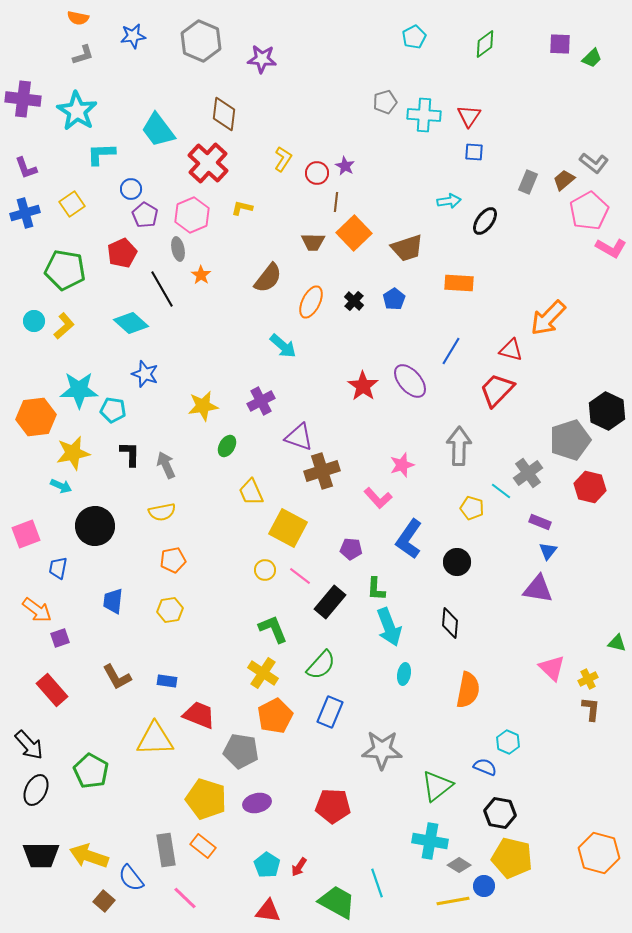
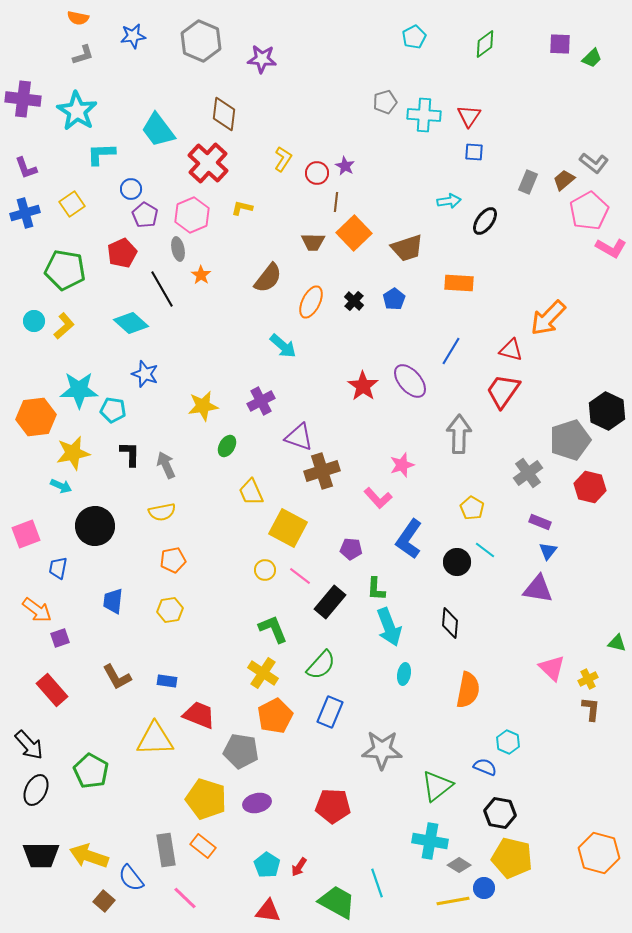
red trapezoid at (497, 390): moved 6 px right, 1 px down; rotated 9 degrees counterclockwise
gray arrow at (459, 446): moved 12 px up
cyan line at (501, 491): moved 16 px left, 59 px down
yellow pentagon at (472, 508): rotated 15 degrees clockwise
blue circle at (484, 886): moved 2 px down
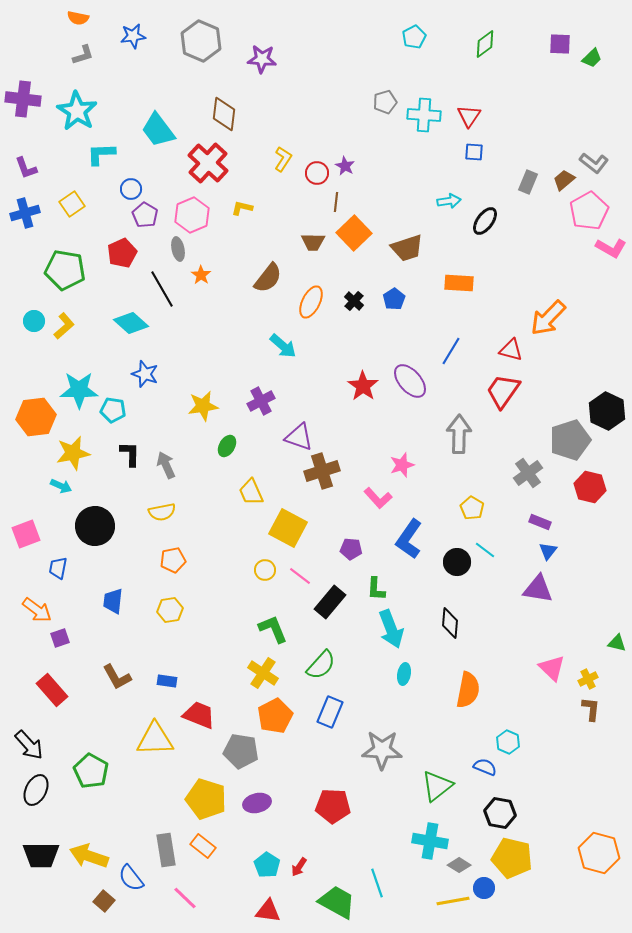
cyan arrow at (389, 627): moved 2 px right, 2 px down
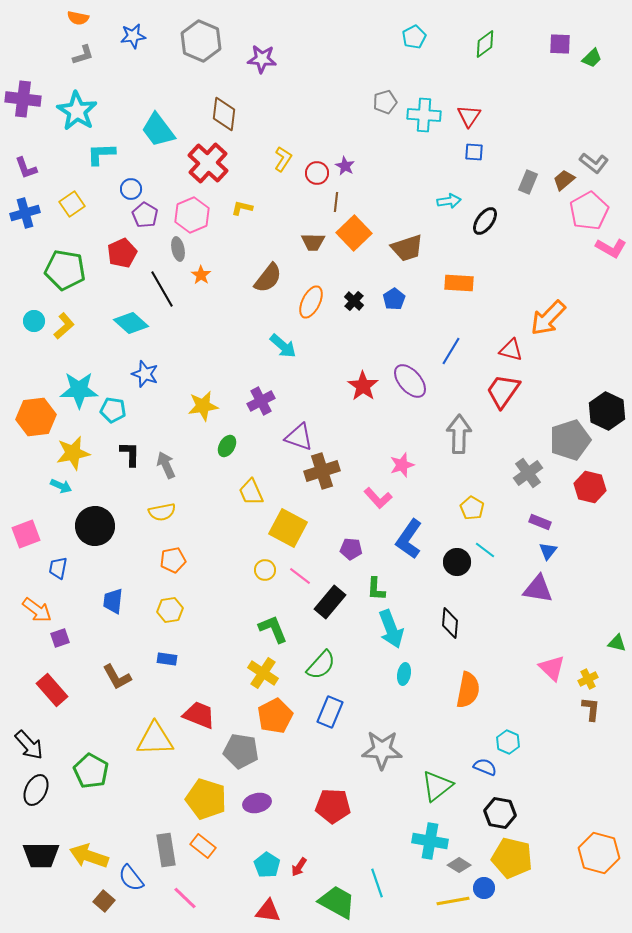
blue rectangle at (167, 681): moved 22 px up
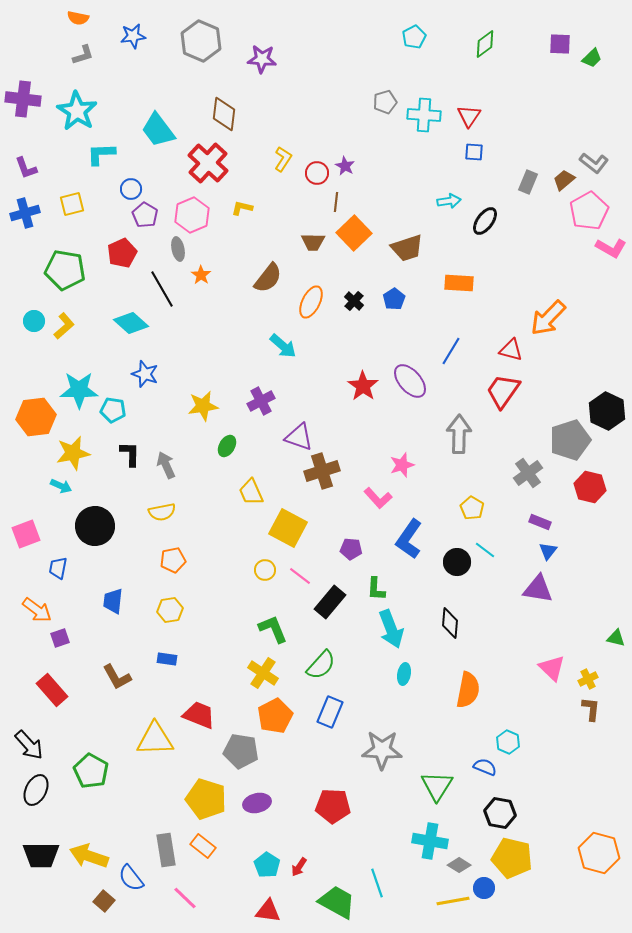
yellow square at (72, 204): rotated 20 degrees clockwise
green triangle at (617, 643): moved 1 px left, 5 px up
green triangle at (437, 786): rotated 20 degrees counterclockwise
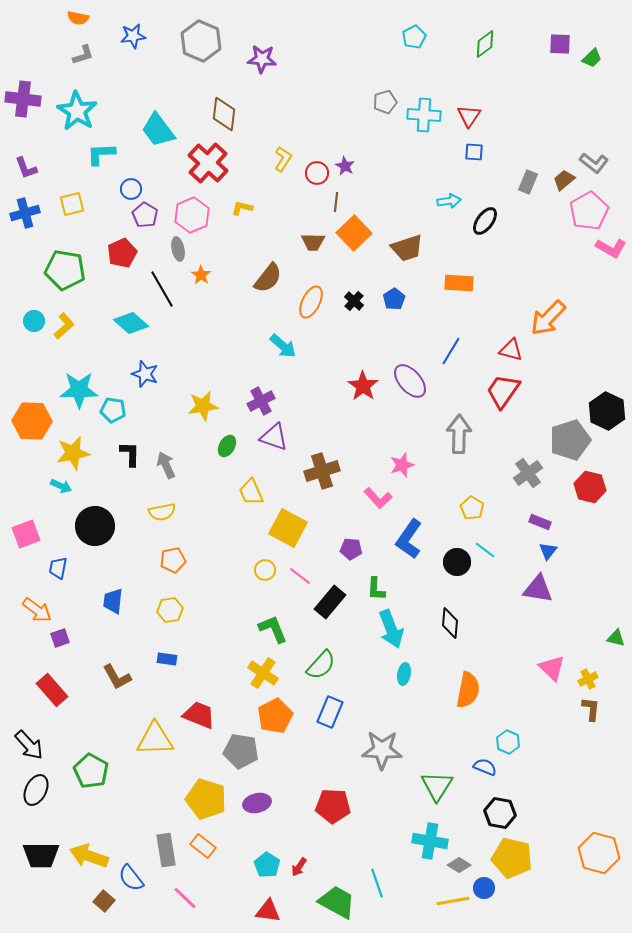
orange hexagon at (36, 417): moved 4 px left, 4 px down; rotated 9 degrees clockwise
purple triangle at (299, 437): moved 25 px left
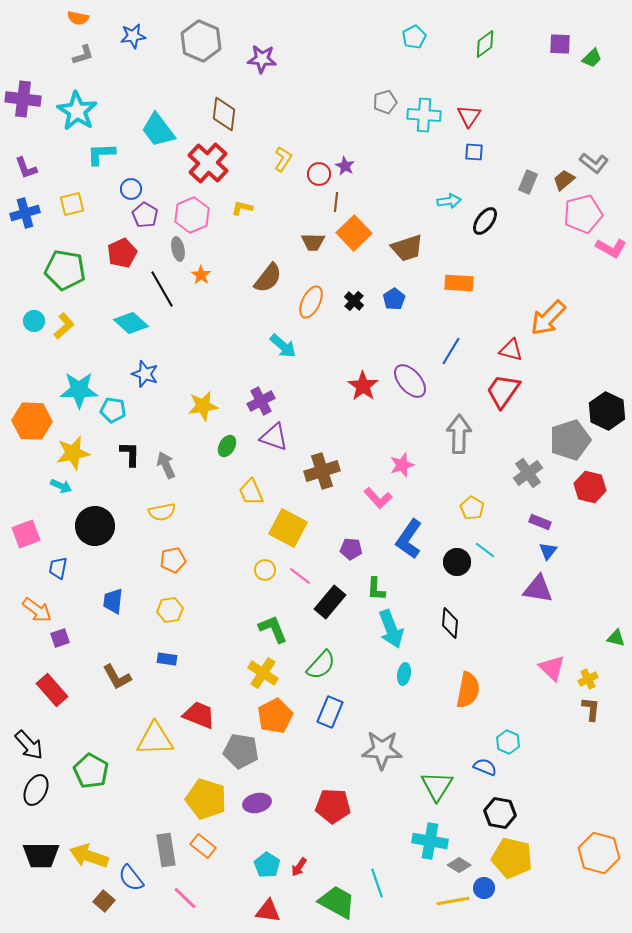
red circle at (317, 173): moved 2 px right, 1 px down
pink pentagon at (589, 211): moved 6 px left, 3 px down; rotated 15 degrees clockwise
